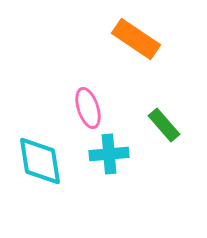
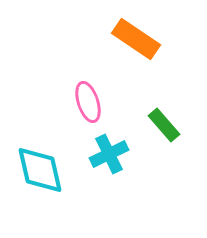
pink ellipse: moved 6 px up
cyan cross: rotated 21 degrees counterclockwise
cyan diamond: moved 9 px down; rotated 4 degrees counterclockwise
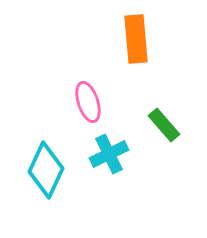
orange rectangle: rotated 51 degrees clockwise
cyan diamond: moved 6 px right; rotated 38 degrees clockwise
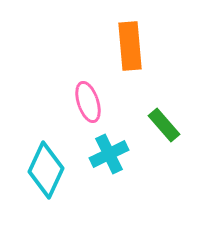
orange rectangle: moved 6 px left, 7 px down
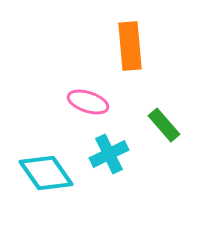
pink ellipse: rotated 54 degrees counterclockwise
cyan diamond: moved 3 px down; rotated 60 degrees counterclockwise
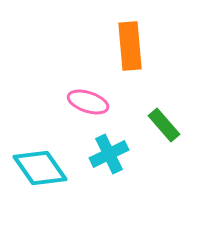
cyan diamond: moved 6 px left, 5 px up
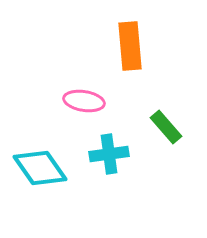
pink ellipse: moved 4 px left, 1 px up; rotated 9 degrees counterclockwise
green rectangle: moved 2 px right, 2 px down
cyan cross: rotated 18 degrees clockwise
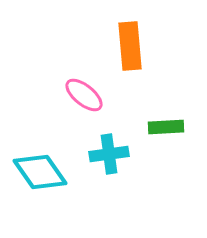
pink ellipse: moved 6 px up; rotated 30 degrees clockwise
green rectangle: rotated 52 degrees counterclockwise
cyan diamond: moved 4 px down
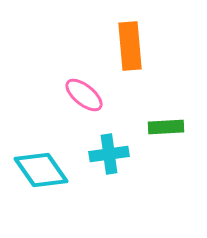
cyan diamond: moved 1 px right, 2 px up
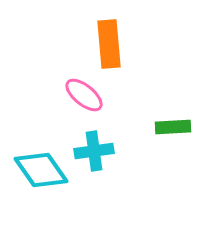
orange rectangle: moved 21 px left, 2 px up
green rectangle: moved 7 px right
cyan cross: moved 15 px left, 3 px up
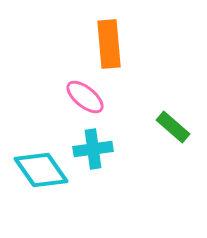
pink ellipse: moved 1 px right, 2 px down
green rectangle: rotated 44 degrees clockwise
cyan cross: moved 1 px left, 2 px up
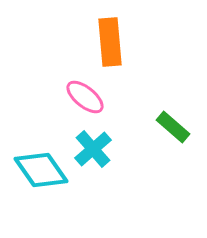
orange rectangle: moved 1 px right, 2 px up
cyan cross: rotated 33 degrees counterclockwise
